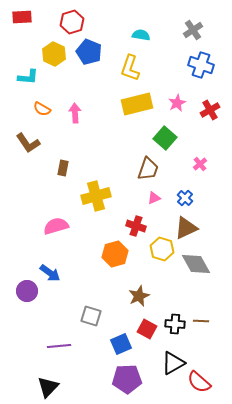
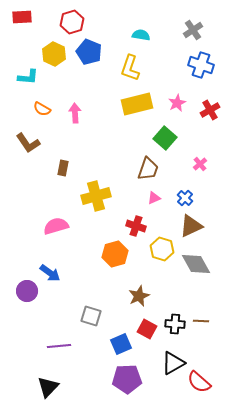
brown triangle at (186, 228): moved 5 px right, 2 px up
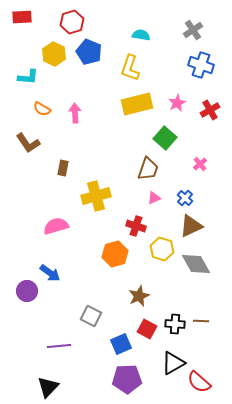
gray square at (91, 316): rotated 10 degrees clockwise
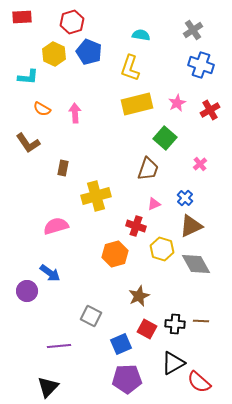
pink triangle at (154, 198): moved 6 px down
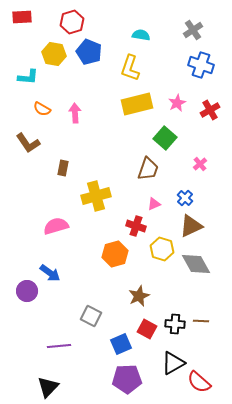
yellow hexagon at (54, 54): rotated 15 degrees counterclockwise
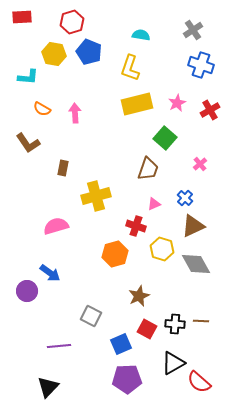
brown triangle at (191, 226): moved 2 px right
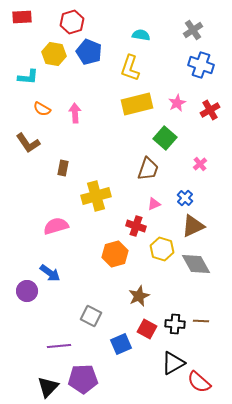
purple pentagon at (127, 379): moved 44 px left
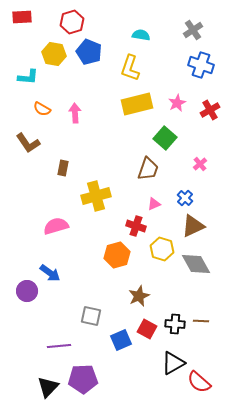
orange hexagon at (115, 254): moved 2 px right, 1 px down
gray square at (91, 316): rotated 15 degrees counterclockwise
blue square at (121, 344): moved 4 px up
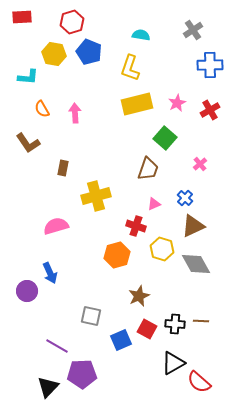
blue cross at (201, 65): moved 9 px right; rotated 20 degrees counterclockwise
orange semicircle at (42, 109): rotated 30 degrees clockwise
blue arrow at (50, 273): rotated 30 degrees clockwise
purple line at (59, 346): moved 2 px left; rotated 35 degrees clockwise
purple pentagon at (83, 379): moved 1 px left, 5 px up
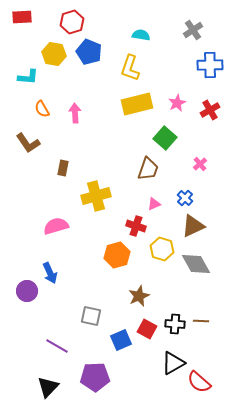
purple pentagon at (82, 374): moved 13 px right, 3 px down
